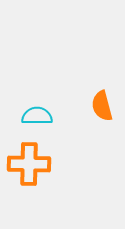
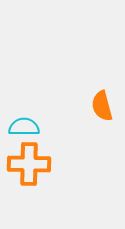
cyan semicircle: moved 13 px left, 11 px down
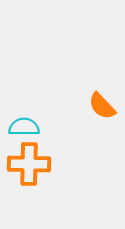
orange semicircle: rotated 28 degrees counterclockwise
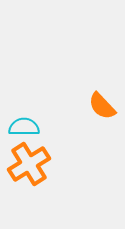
orange cross: rotated 33 degrees counterclockwise
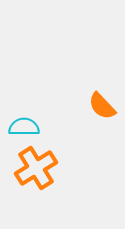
orange cross: moved 7 px right, 4 px down
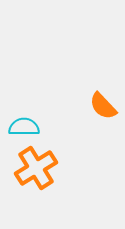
orange semicircle: moved 1 px right
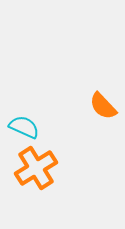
cyan semicircle: rotated 24 degrees clockwise
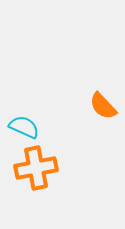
orange cross: rotated 21 degrees clockwise
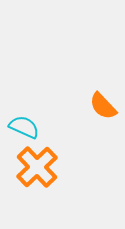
orange cross: moved 1 px right, 1 px up; rotated 33 degrees counterclockwise
